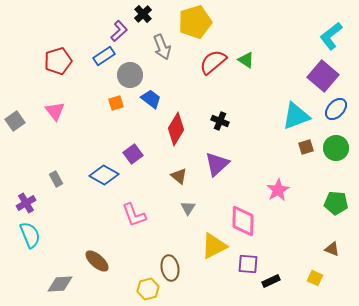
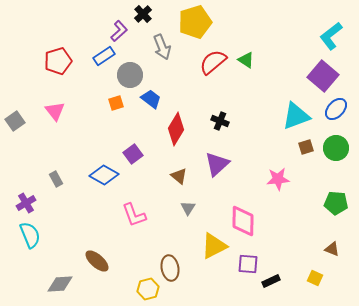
pink star at (278, 190): moved 11 px up; rotated 25 degrees clockwise
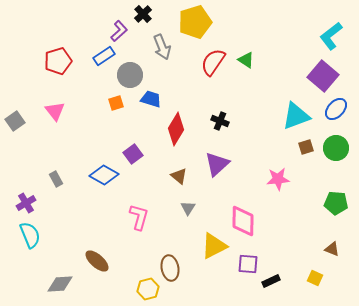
red semicircle at (213, 62): rotated 16 degrees counterclockwise
blue trapezoid at (151, 99): rotated 20 degrees counterclockwise
pink L-shape at (134, 215): moved 5 px right, 2 px down; rotated 144 degrees counterclockwise
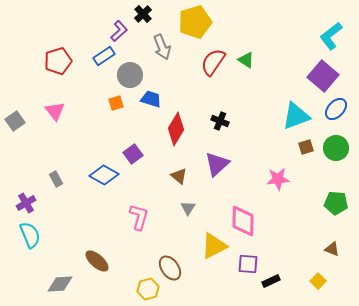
brown ellipse at (170, 268): rotated 25 degrees counterclockwise
yellow square at (315, 278): moved 3 px right, 3 px down; rotated 21 degrees clockwise
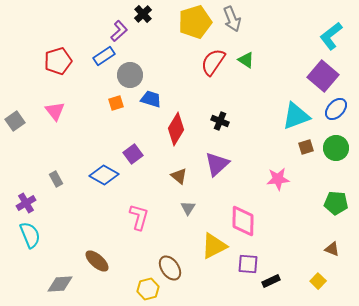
gray arrow at (162, 47): moved 70 px right, 28 px up
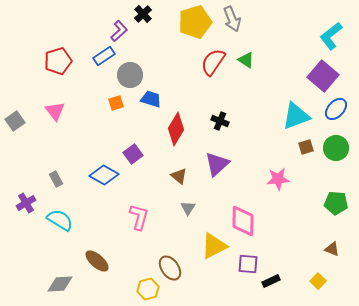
cyan semicircle at (30, 235): moved 30 px right, 15 px up; rotated 36 degrees counterclockwise
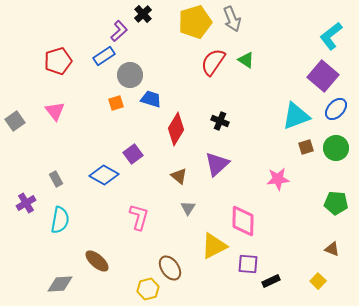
cyan semicircle at (60, 220): rotated 68 degrees clockwise
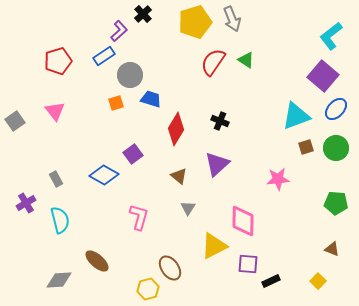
cyan semicircle at (60, 220): rotated 24 degrees counterclockwise
gray diamond at (60, 284): moved 1 px left, 4 px up
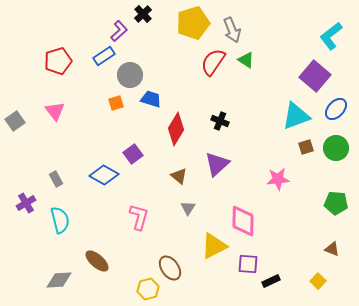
gray arrow at (232, 19): moved 11 px down
yellow pentagon at (195, 22): moved 2 px left, 1 px down
purple square at (323, 76): moved 8 px left
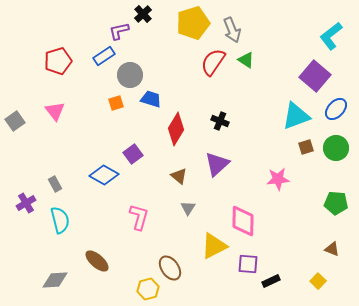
purple L-shape at (119, 31): rotated 150 degrees counterclockwise
gray rectangle at (56, 179): moved 1 px left, 5 px down
gray diamond at (59, 280): moved 4 px left
